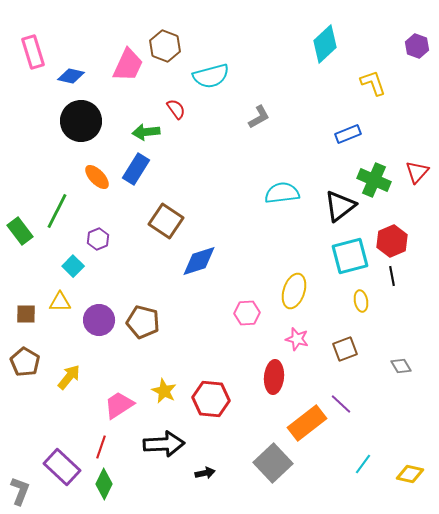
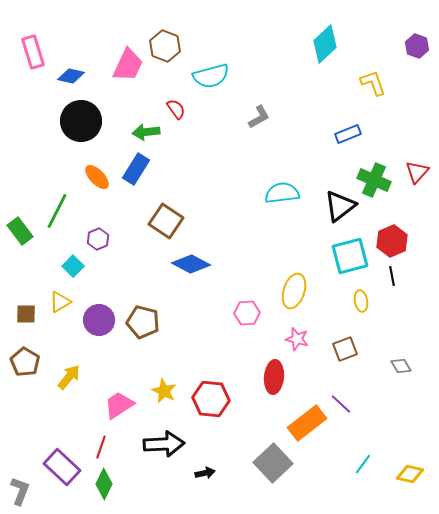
blue diamond at (199, 261): moved 8 px left, 3 px down; rotated 45 degrees clockwise
yellow triangle at (60, 302): rotated 30 degrees counterclockwise
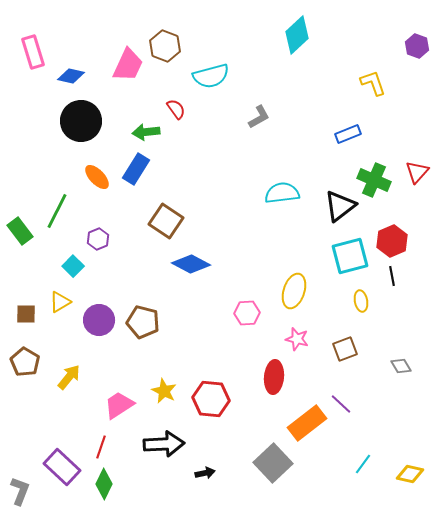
cyan diamond at (325, 44): moved 28 px left, 9 px up
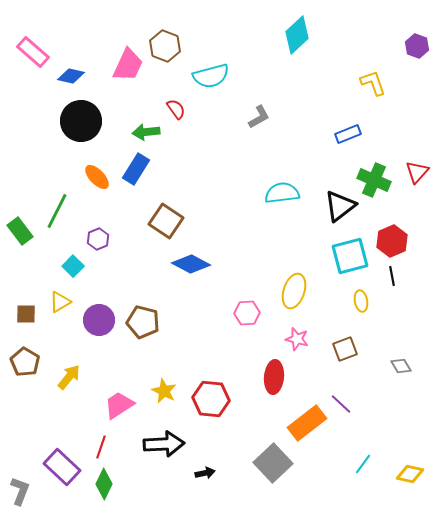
pink rectangle at (33, 52): rotated 32 degrees counterclockwise
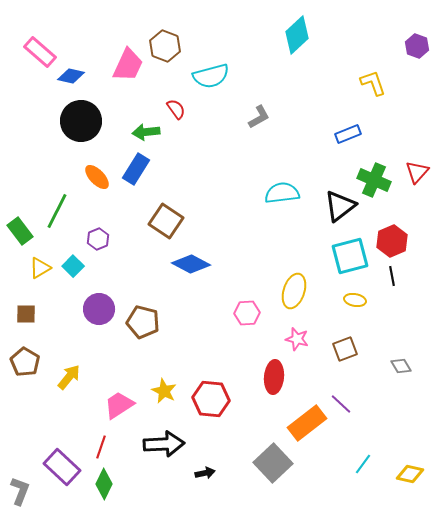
pink rectangle at (33, 52): moved 7 px right
yellow ellipse at (361, 301): moved 6 px left, 1 px up; rotated 70 degrees counterclockwise
yellow triangle at (60, 302): moved 20 px left, 34 px up
purple circle at (99, 320): moved 11 px up
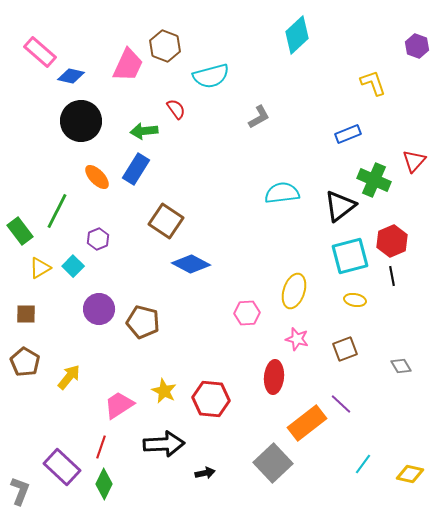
green arrow at (146, 132): moved 2 px left, 1 px up
red triangle at (417, 172): moved 3 px left, 11 px up
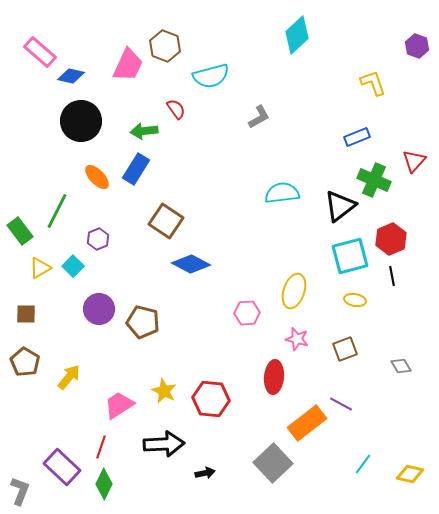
blue rectangle at (348, 134): moved 9 px right, 3 px down
red hexagon at (392, 241): moved 1 px left, 2 px up
purple line at (341, 404): rotated 15 degrees counterclockwise
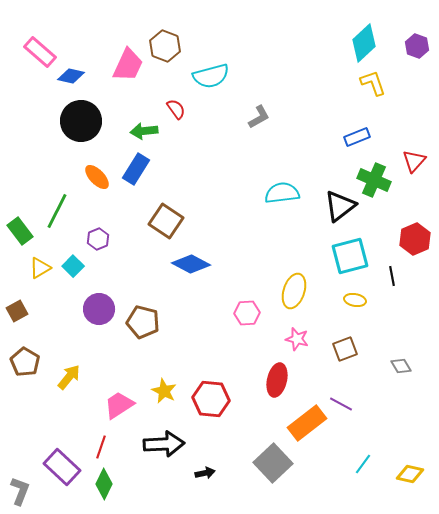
cyan diamond at (297, 35): moved 67 px right, 8 px down
red hexagon at (391, 239): moved 24 px right
brown square at (26, 314): moved 9 px left, 3 px up; rotated 30 degrees counterclockwise
red ellipse at (274, 377): moved 3 px right, 3 px down; rotated 8 degrees clockwise
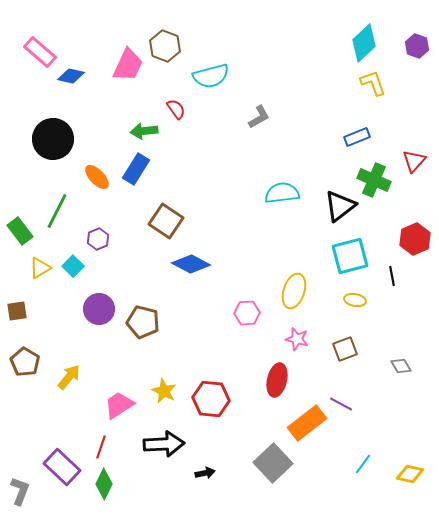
black circle at (81, 121): moved 28 px left, 18 px down
brown square at (17, 311): rotated 20 degrees clockwise
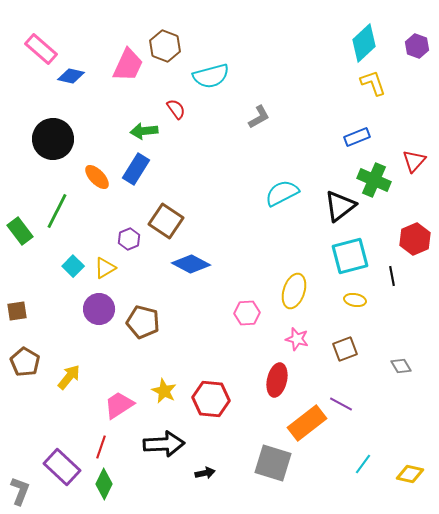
pink rectangle at (40, 52): moved 1 px right, 3 px up
cyan semicircle at (282, 193): rotated 20 degrees counterclockwise
purple hexagon at (98, 239): moved 31 px right
yellow triangle at (40, 268): moved 65 px right
gray square at (273, 463): rotated 30 degrees counterclockwise
